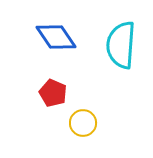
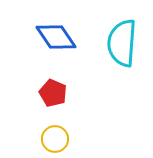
cyan semicircle: moved 1 px right, 2 px up
yellow circle: moved 28 px left, 16 px down
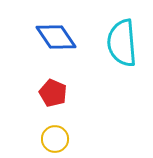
cyan semicircle: rotated 9 degrees counterclockwise
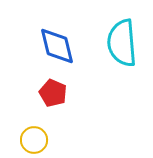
blue diamond: moved 1 px right, 9 px down; rotated 21 degrees clockwise
yellow circle: moved 21 px left, 1 px down
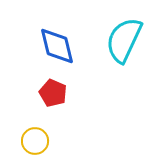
cyan semicircle: moved 2 px right, 3 px up; rotated 30 degrees clockwise
yellow circle: moved 1 px right, 1 px down
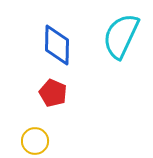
cyan semicircle: moved 3 px left, 4 px up
blue diamond: moved 1 px up; rotated 15 degrees clockwise
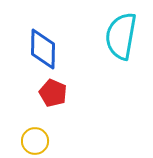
cyan semicircle: rotated 15 degrees counterclockwise
blue diamond: moved 14 px left, 4 px down
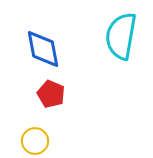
blue diamond: rotated 12 degrees counterclockwise
red pentagon: moved 2 px left, 1 px down
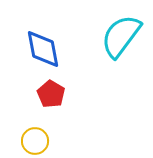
cyan semicircle: rotated 27 degrees clockwise
red pentagon: rotated 8 degrees clockwise
